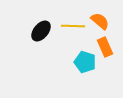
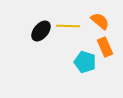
yellow line: moved 5 px left
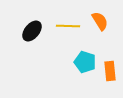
orange semicircle: rotated 18 degrees clockwise
black ellipse: moved 9 px left
orange rectangle: moved 5 px right, 24 px down; rotated 18 degrees clockwise
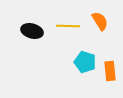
black ellipse: rotated 65 degrees clockwise
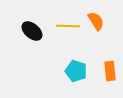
orange semicircle: moved 4 px left
black ellipse: rotated 25 degrees clockwise
cyan pentagon: moved 9 px left, 9 px down
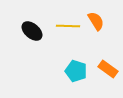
orange rectangle: moved 2 px left, 2 px up; rotated 48 degrees counterclockwise
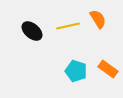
orange semicircle: moved 2 px right, 2 px up
yellow line: rotated 15 degrees counterclockwise
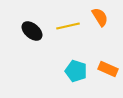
orange semicircle: moved 2 px right, 2 px up
orange rectangle: rotated 12 degrees counterclockwise
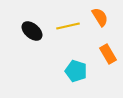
orange rectangle: moved 15 px up; rotated 36 degrees clockwise
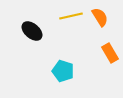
yellow line: moved 3 px right, 10 px up
orange rectangle: moved 2 px right, 1 px up
cyan pentagon: moved 13 px left
